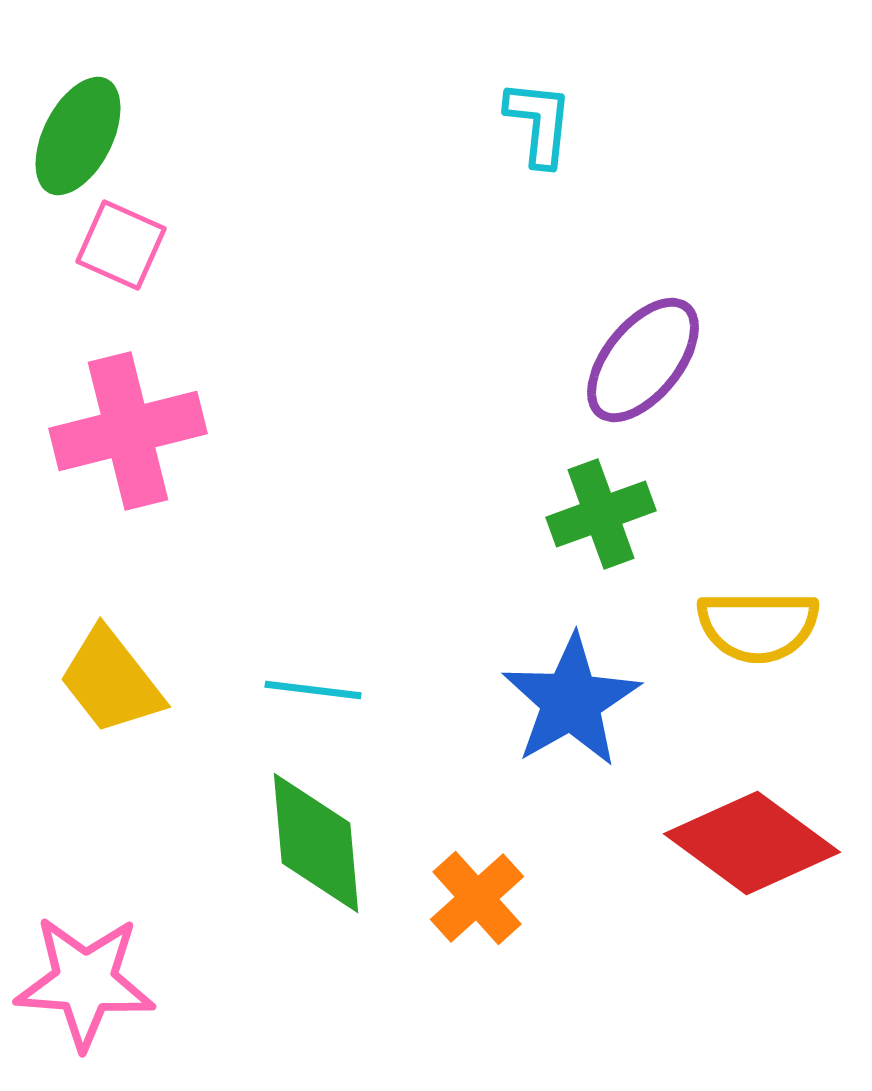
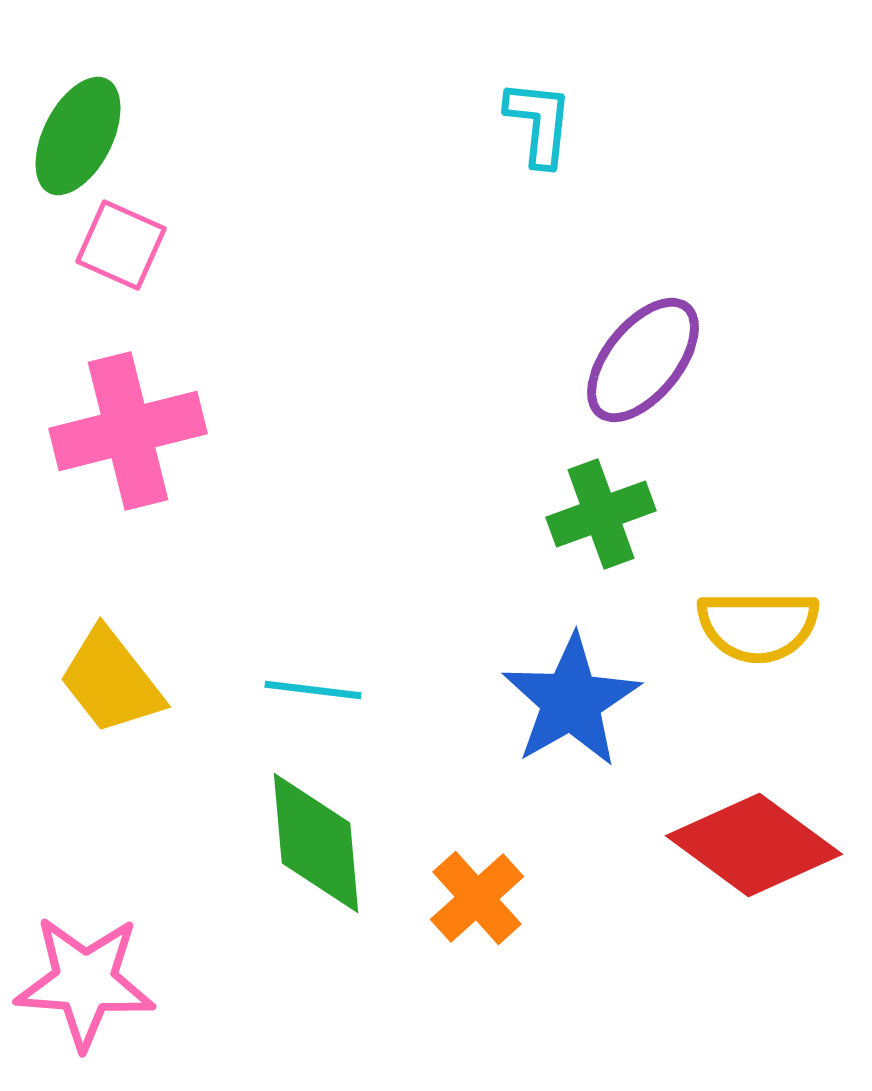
red diamond: moved 2 px right, 2 px down
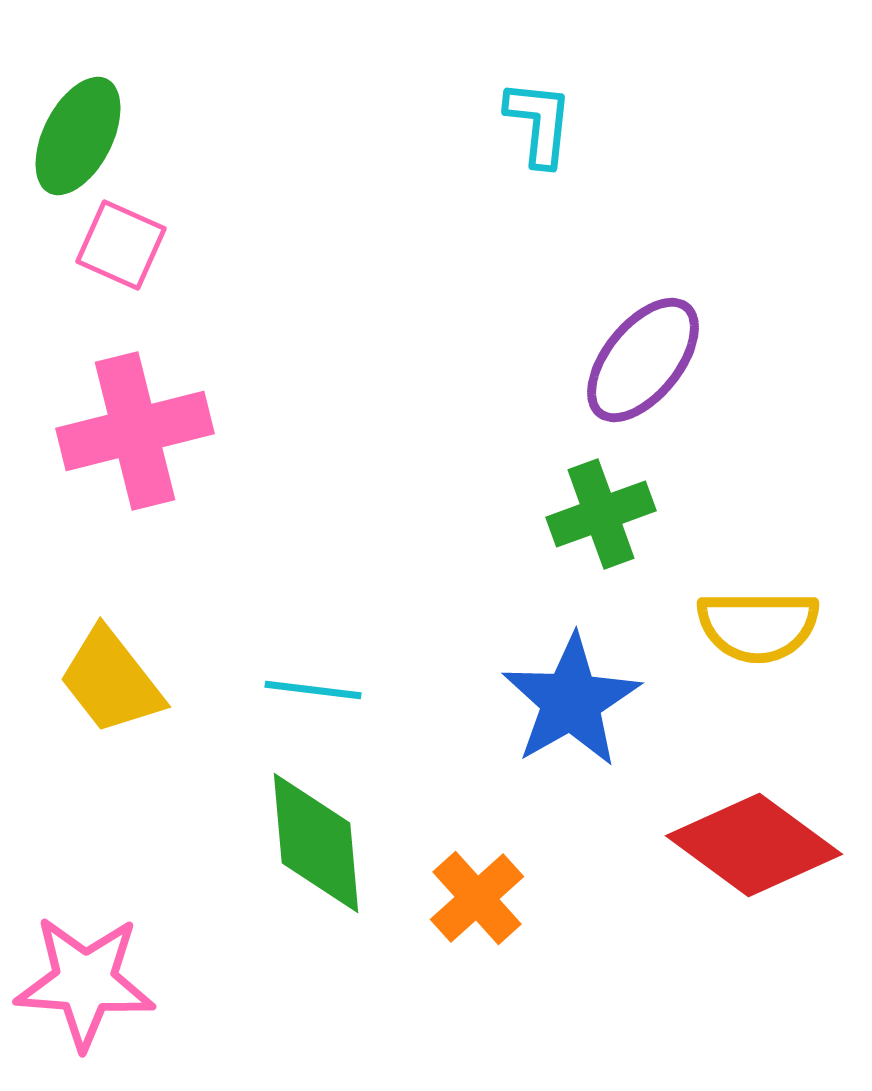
pink cross: moved 7 px right
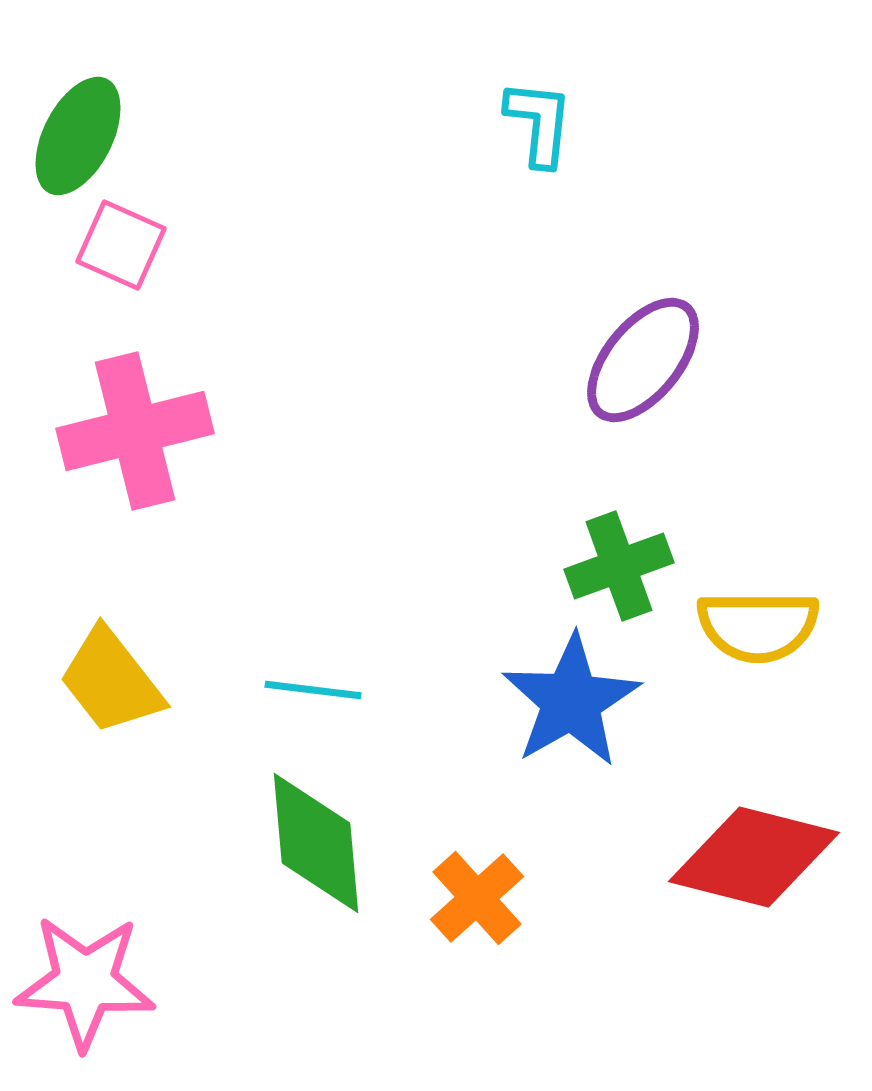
green cross: moved 18 px right, 52 px down
red diamond: moved 12 px down; rotated 22 degrees counterclockwise
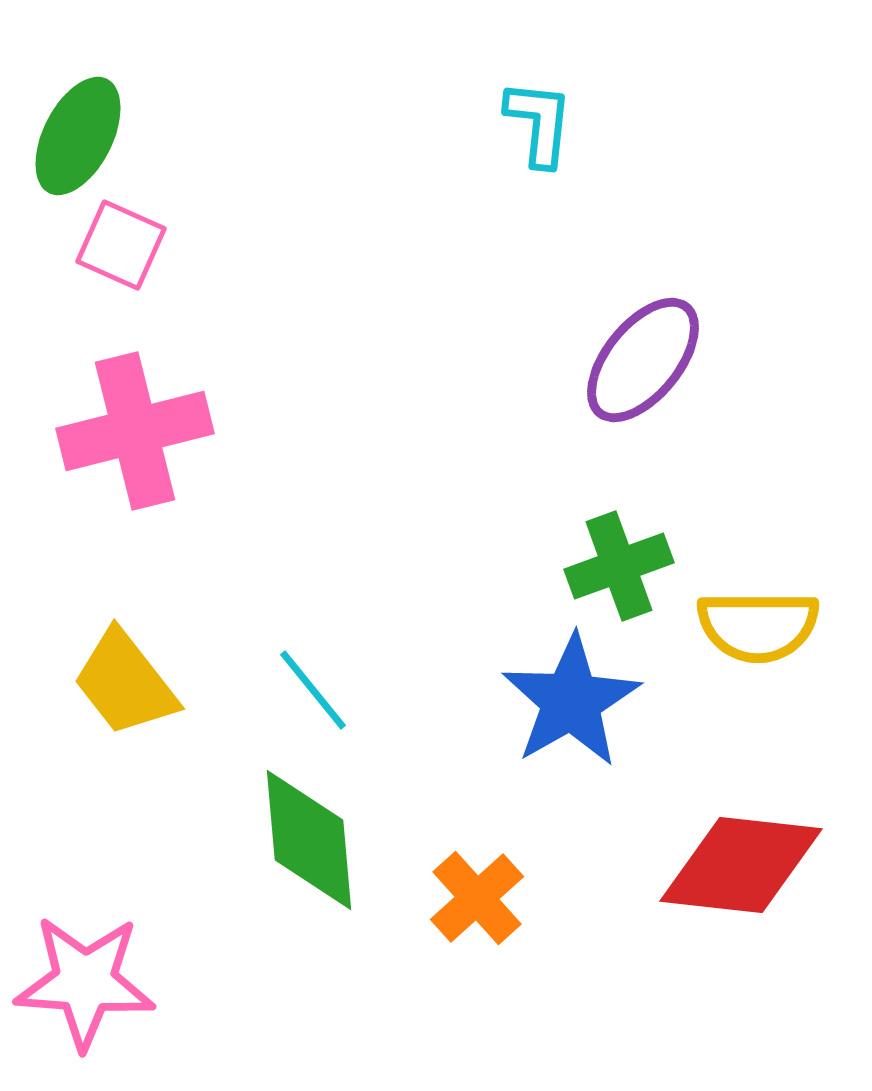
yellow trapezoid: moved 14 px right, 2 px down
cyan line: rotated 44 degrees clockwise
green diamond: moved 7 px left, 3 px up
red diamond: moved 13 px left, 8 px down; rotated 8 degrees counterclockwise
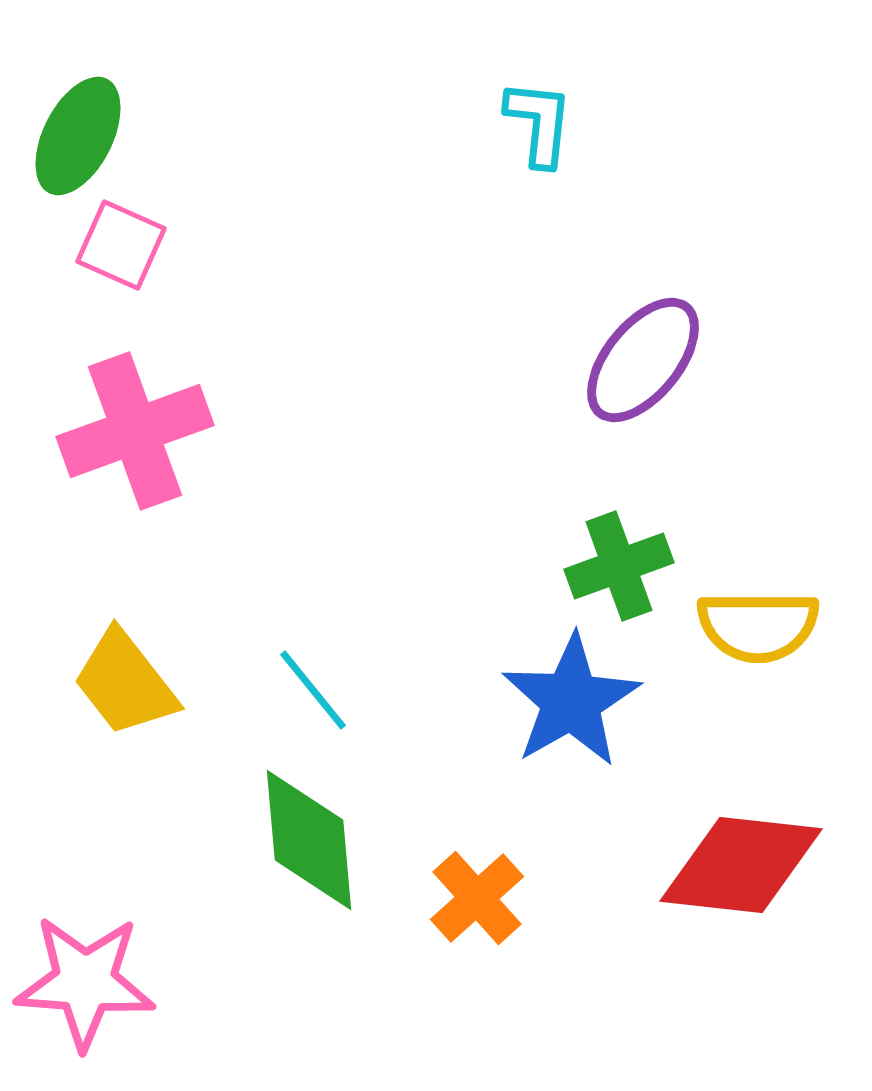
pink cross: rotated 6 degrees counterclockwise
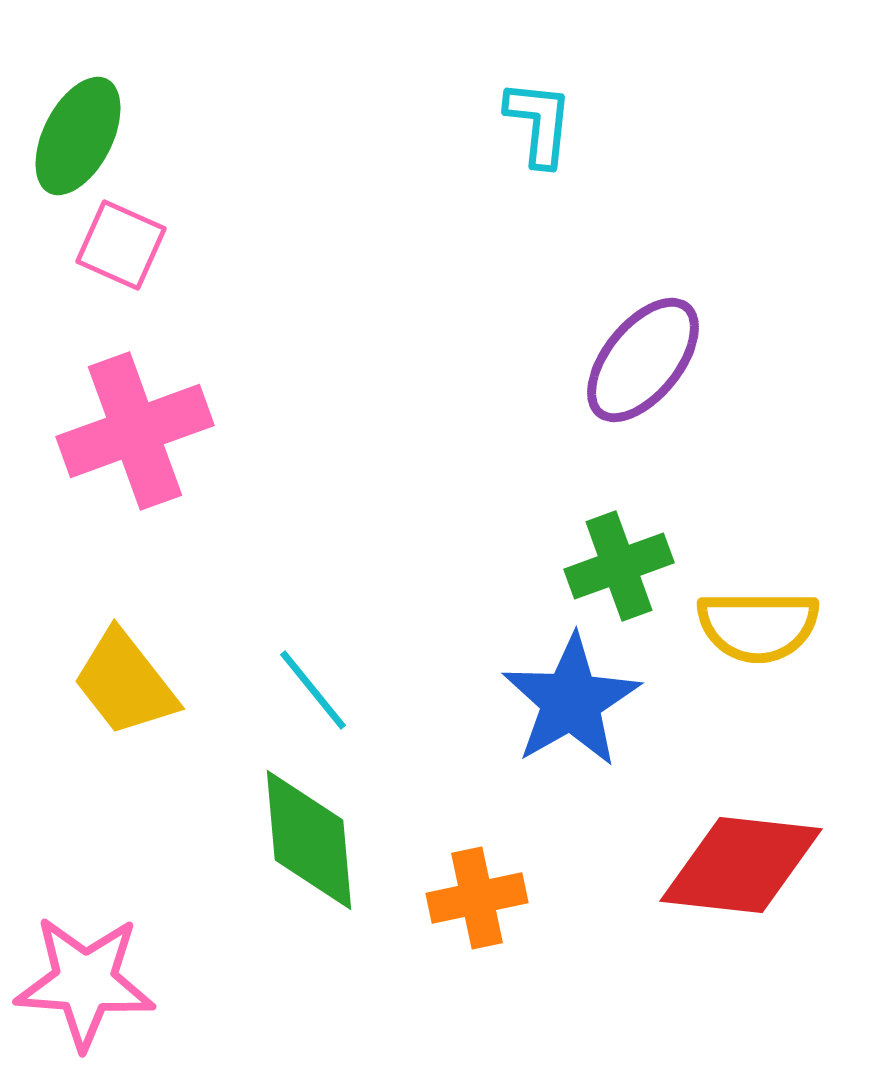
orange cross: rotated 30 degrees clockwise
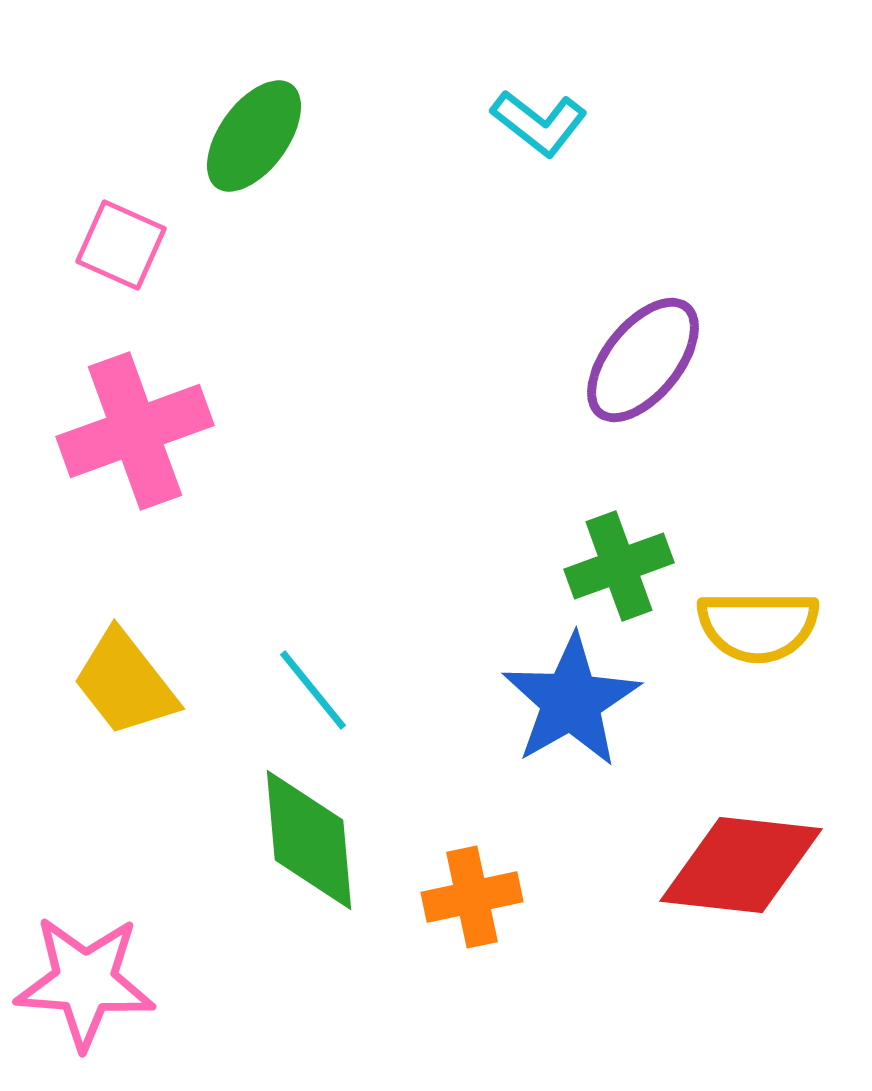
cyan L-shape: rotated 122 degrees clockwise
green ellipse: moved 176 px right; rotated 9 degrees clockwise
orange cross: moved 5 px left, 1 px up
